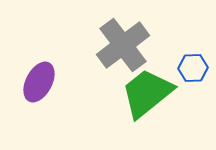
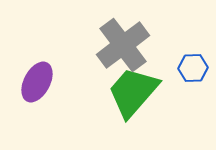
purple ellipse: moved 2 px left
green trapezoid: moved 14 px left, 1 px up; rotated 10 degrees counterclockwise
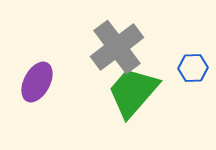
gray cross: moved 6 px left, 2 px down
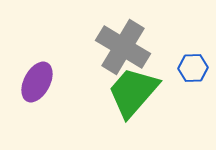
gray cross: moved 6 px right; rotated 22 degrees counterclockwise
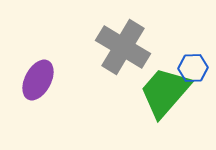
purple ellipse: moved 1 px right, 2 px up
green trapezoid: moved 32 px right
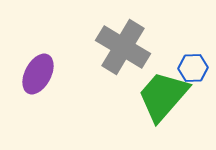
purple ellipse: moved 6 px up
green trapezoid: moved 2 px left, 4 px down
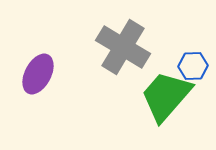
blue hexagon: moved 2 px up
green trapezoid: moved 3 px right
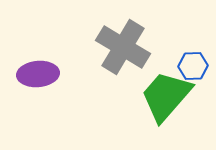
purple ellipse: rotated 57 degrees clockwise
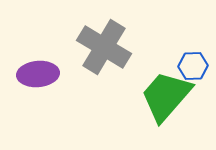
gray cross: moved 19 px left
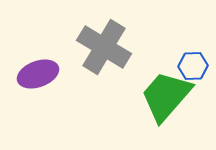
purple ellipse: rotated 15 degrees counterclockwise
